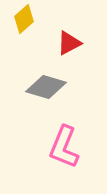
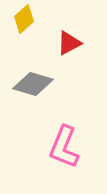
gray diamond: moved 13 px left, 3 px up
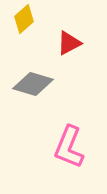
pink L-shape: moved 5 px right
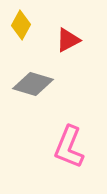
yellow diamond: moved 3 px left, 6 px down; rotated 20 degrees counterclockwise
red triangle: moved 1 px left, 3 px up
